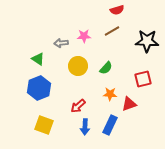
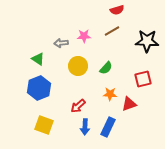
blue rectangle: moved 2 px left, 2 px down
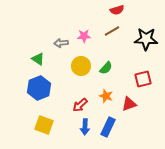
black star: moved 1 px left, 2 px up
yellow circle: moved 3 px right
orange star: moved 4 px left, 2 px down; rotated 16 degrees clockwise
red arrow: moved 2 px right, 1 px up
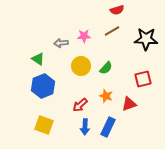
blue hexagon: moved 4 px right, 2 px up
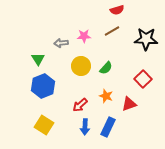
green triangle: rotated 24 degrees clockwise
red square: rotated 30 degrees counterclockwise
yellow square: rotated 12 degrees clockwise
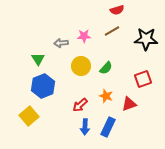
red square: rotated 24 degrees clockwise
yellow square: moved 15 px left, 9 px up; rotated 18 degrees clockwise
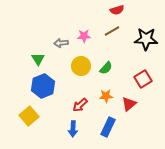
red square: rotated 12 degrees counterclockwise
orange star: rotated 24 degrees counterclockwise
red triangle: rotated 21 degrees counterclockwise
blue arrow: moved 12 px left, 2 px down
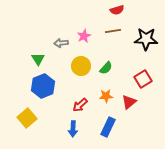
brown line: moved 1 px right; rotated 21 degrees clockwise
pink star: rotated 24 degrees counterclockwise
red triangle: moved 2 px up
yellow square: moved 2 px left, 2 px down
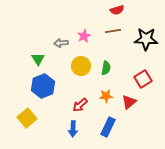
green semicircle: rotated 32 degrees counterclockwise
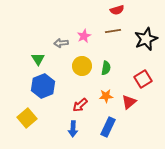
black star: rotated 25 degrees counterclockwise
yellow circle: moved 1 px right
